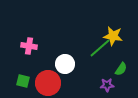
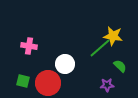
green semicircle: moved 1 px left, 3 px up; rotated 80 degrees counterclockwise
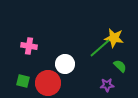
yellow star: moved 1 px right, 2 px down
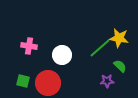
yellow star: moved 5 px right
white circle: moved 3 px left, 9 px up
purple star: moved 4 px up
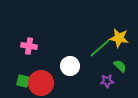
white circle: moved 8 px right, 11 px down
red circle: moved 7 px left
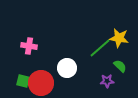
white circle: moved 3 px left, 2 px down
